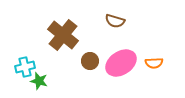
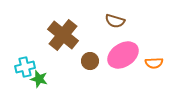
pink ellipse: moved 2 px right, 8 px up
green star: moved 2 px up
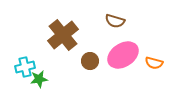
brown cross: rotated 12 degrees clockwise
orange semicircle: rotated 18 degrees clockwise
green star: rotated 24 degrees counterclockwise
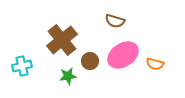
brown cross: moved 1 px left, 5 px down
orange semicircle: moved 1 px right, 1 px down
cyan cross: moved 3 px left, 1 px up
green star: moved 29 px right, 3 px up
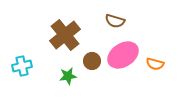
brown cross: moved 3 px right, 5 px up
brown circle: moved 2 px right
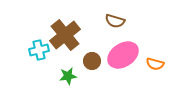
cyan cross: moved 17 px right, 16 px up
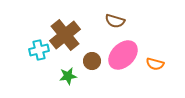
pink ellipse: rotated 12 degrees counterclockwise
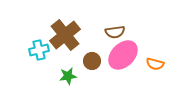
brown semicircle: moved 11 px down; rotated 24 degrees counterclockwise
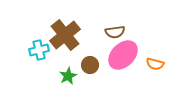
brown circle: moved 2 px left, 4 px down
green star: rotated 18 degrees counterclockwise
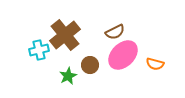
brown semicircle: rotated 18 degrees counterclockwise
